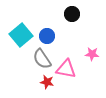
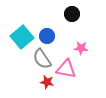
cyan square: moved 1 px right, 2 px down
pink star: moved 11 px left, 6 px up
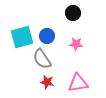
black circle: moved 1 px right, 1 px up
cyan square: rotated 25 degrees clockwise
pink star: moved 5 px left, 4 px up
pink triangle: moved 12 px right, 14 px down; rotated 20 degrees counterclockwise
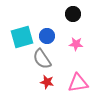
black circle: moved 1 px down
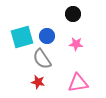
red star: moved 9 px left
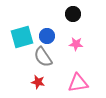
gray semicircle: moved 1 px right, 2 px up
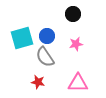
cyan square: moved 1 px down
pink star: rotated 16 degrees counterclockwise
gray semicircle: moved 2 px right
pink triangle: rotated 10 degrees clockwise
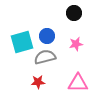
black circle: moved 1 px right, 1 px up
cyan square: moved 4 px down
gray semicircle: rotated 110 degrees clockwise
red star: rotated 16 degrees counterclockwise
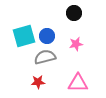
cyan square: moved 2 px right, 6 px up
